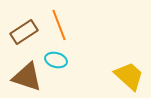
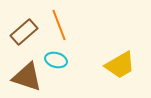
brown rectangle: rotated 8 degrees counterclockwise
yellow trapezoid: moved 9 px left, 11 px up; rotated 108 degrees clockwise
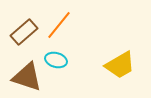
orange line: rotated 60 degrees clockwise
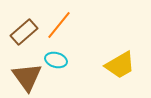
brown triangle: rotated 36 degrees clockwise
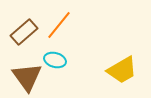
cyan ellipse: moved 1 px left
yellow trapezoid: moved 2 px right, 5 px down
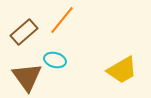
orange line: moved 3 px right, 5 px up
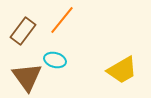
brown rectangle: moved 1 px left, 1 px up; rotated 12 degrees counterclockwise
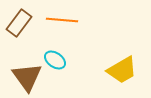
orange line: rotated 56 degrees clockwise
brown rectangle: moved 4 px left, 8 px up
cyan ellipse: rotated 20 degrees clockwise
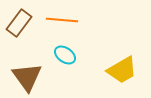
cyan ellipse: moved 10 px right, 5 px up
